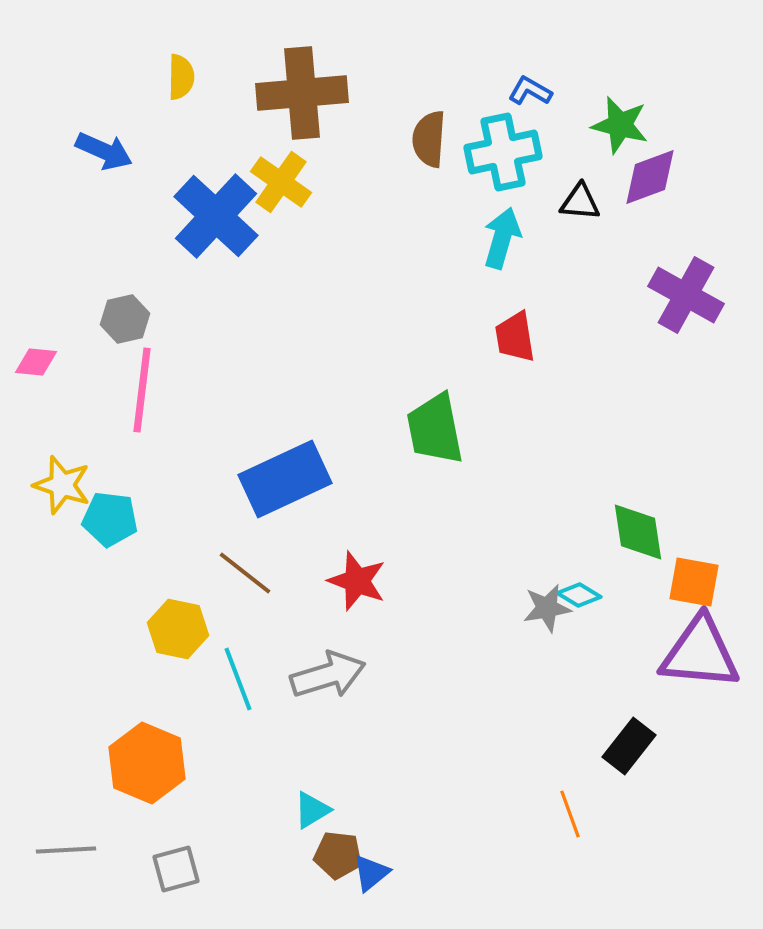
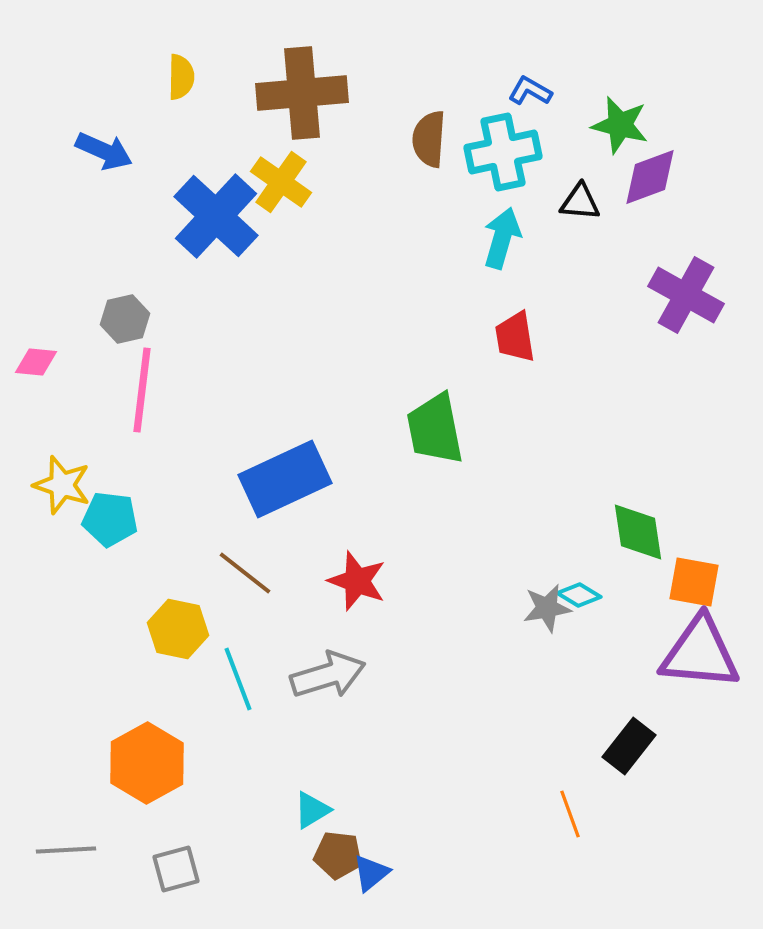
orange hexagon: rotated 8 degrees clockwise
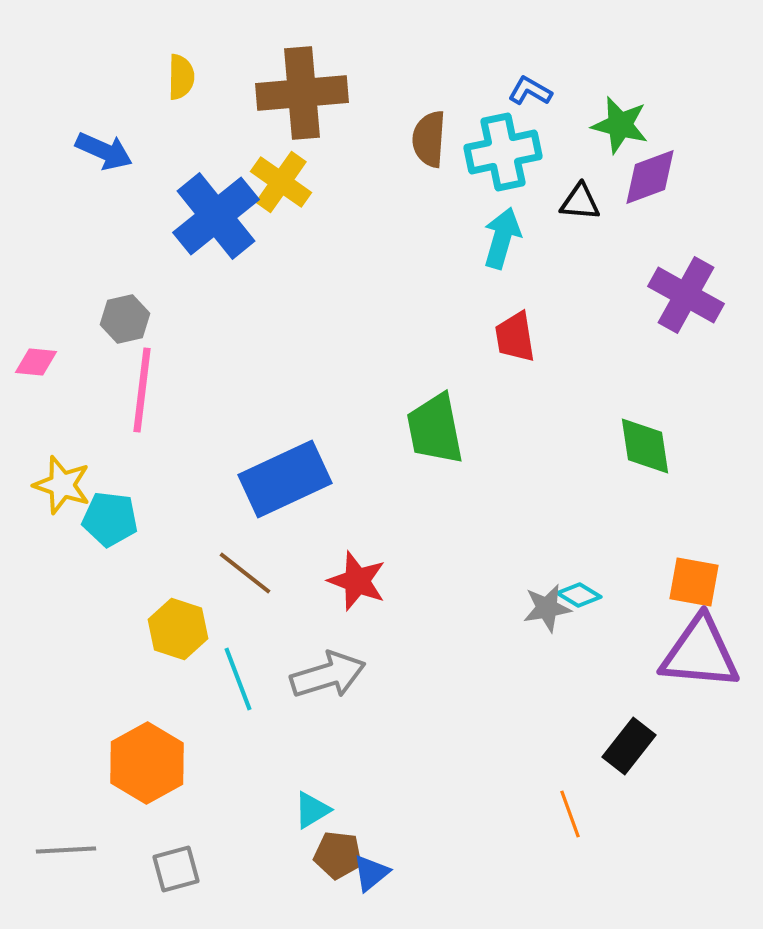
blue cross: rotated 8 degrees clockwise
green diamond: moved 7 px right, 86 px up
yellow hexagon: rotated 6 degrees clockwise
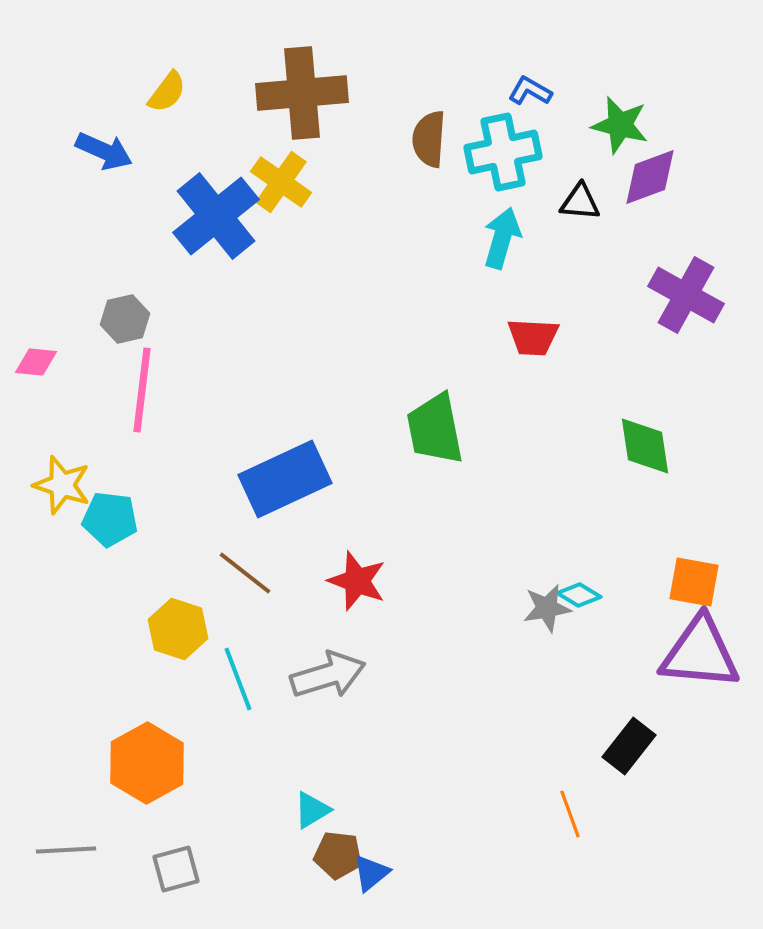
yellow semicircle: moved 14 px left, 15 px down; rotated 36 degrees clockwise
red trapezoid: moved 18 px right; rotated 78 degrees counterclockwise
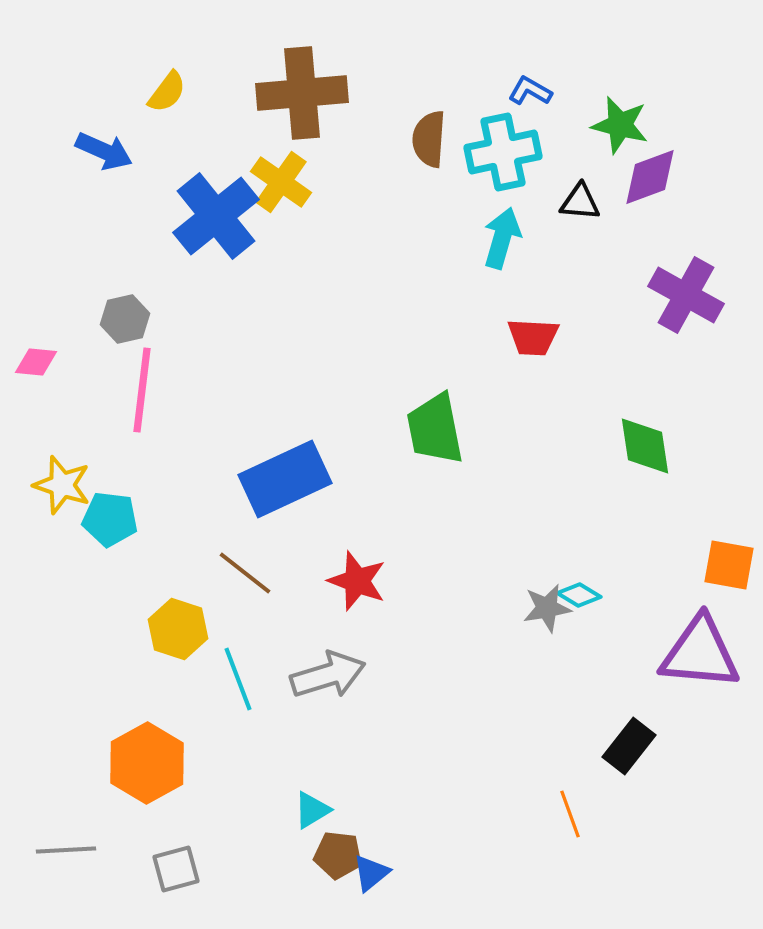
orange square: moved 35 px right, 17 px up
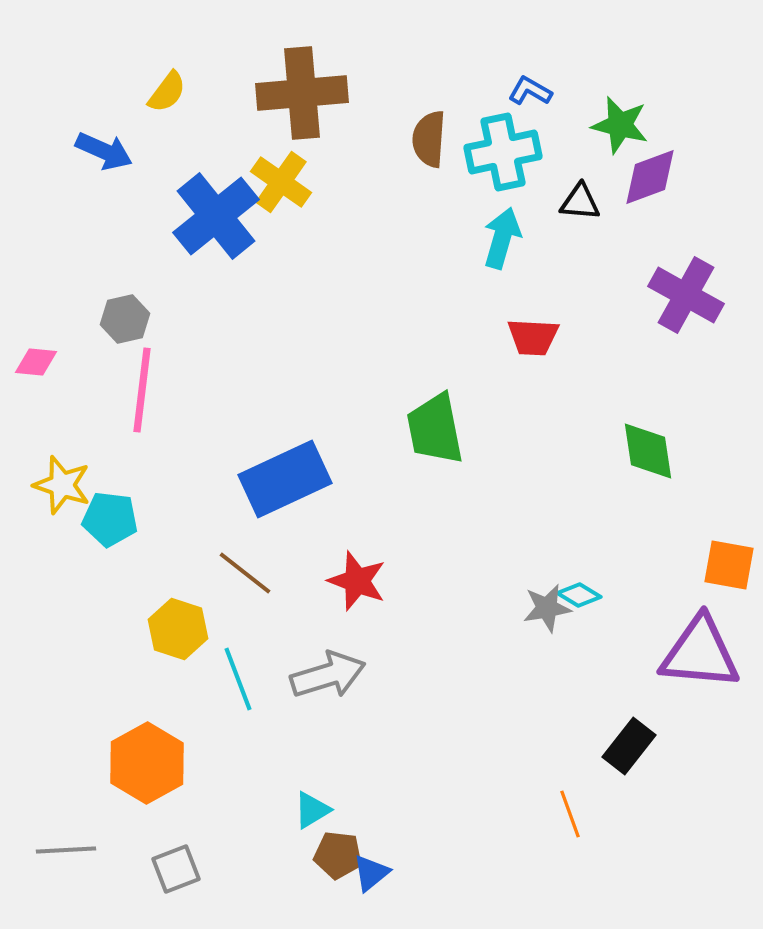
green diamond: moved 3 px right, 5 px down
gray square: rotated 6 degrees counterclockwise
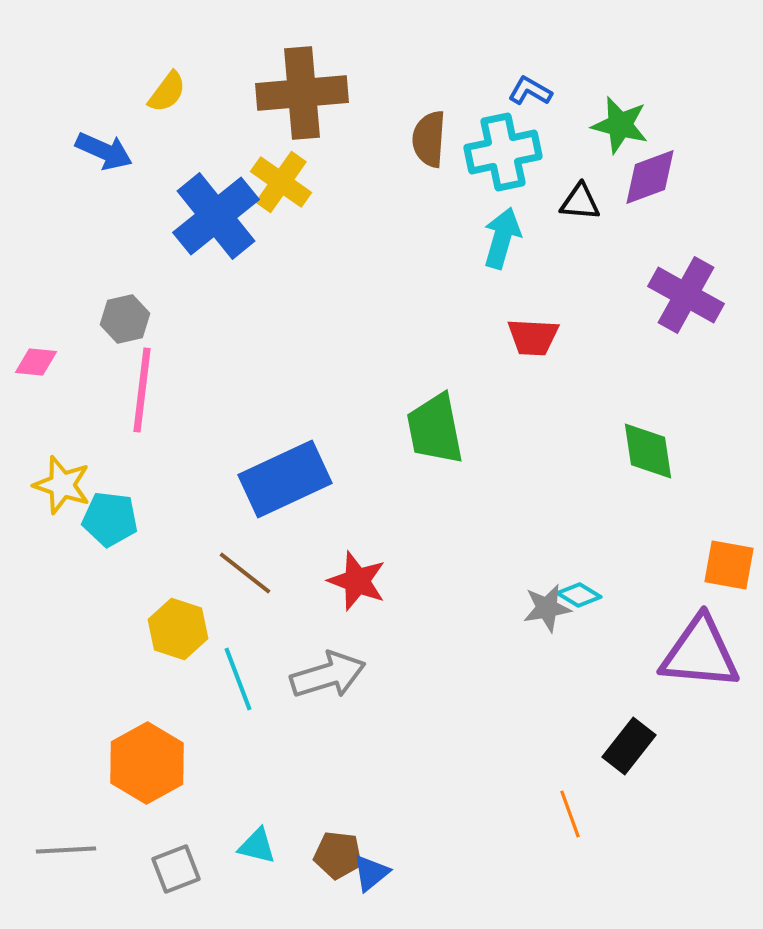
cyan triangle: moved 55 px left, 36 px down; rotated 45 degrees clockwise
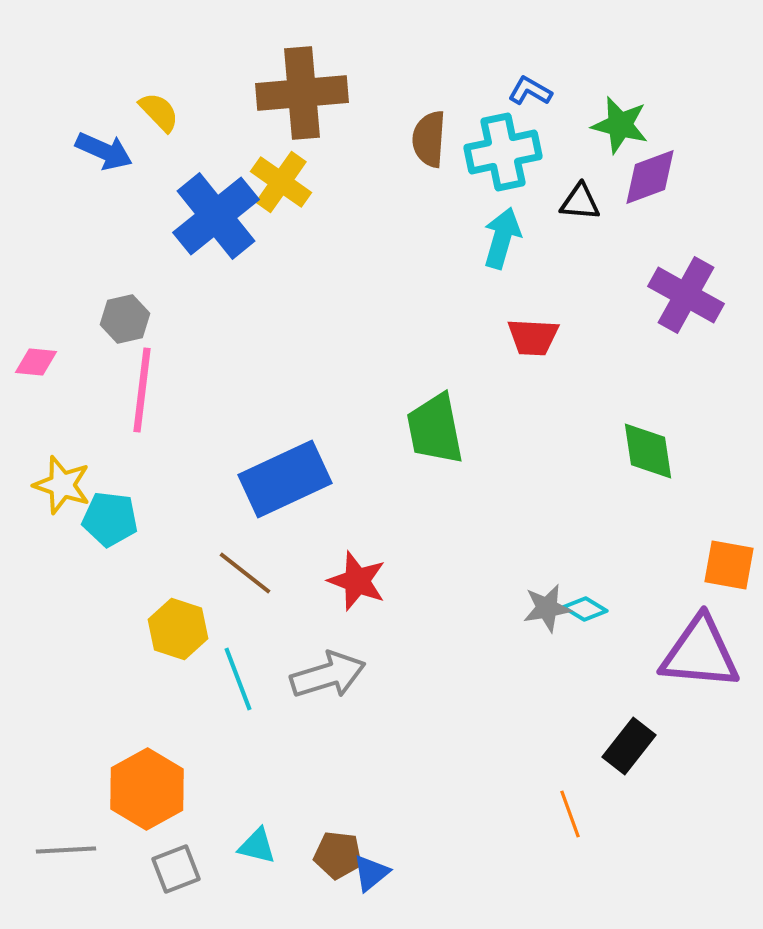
yellow semicircle: moved 8 px left, 20 px down; rotated 81 degrees counterclockwise
cyan diamond: moved 6 px right, 14 px down
orange hexagon: moved 26 px down
